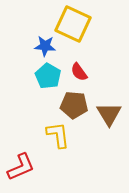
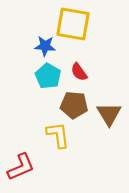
yellow square: rotated 15 degrees counterclockwise
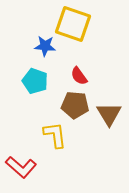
yellow square: rotated 9 degrees clockwise
red semicircle: moved 4 px down
cyan pentagon: moved 13 px left, 5 px down; rotated 10 degrees counterclockwise
brown pentagon: moved 1 px right
yellow L-shape: moved 3 px left
red L-shape: rotated 64 degrees clockwise
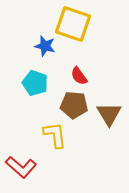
blue star: rotated 10 degrees clockwise
cyan pentagon: moved 2 px down
brown pentagon: moved 1 px left
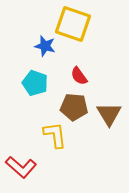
brown pentagon: moved 2 px down
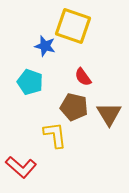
yellow square: moved 2 px down
red semicircle: moved 4 px right, 1 px down
cyan pentagon: moved 5 px left, 1 px up
brown pentagon: rotated 8 degrees clockwise
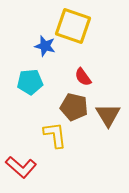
cyan pentagon: rotated 25 degrees counterclockwise
brown triangle: moved 1 px left, 1 px down
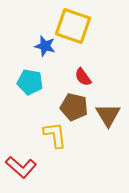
cyan pentagon: rotated 15 degrees clockwise
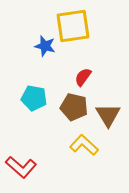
yellow square: rotated 27 degrees counterclockwise
red semicircle: rotated 72 degrees clockwise
cyan pentagon: moved 4 px right, 16 px down
yellow L-shape: moved 29 px right, 10 px down; rotated 40 degrees counterclockwise
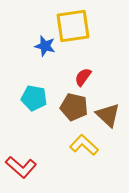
brown triangle: rotated 16 degrees counterclockwise
